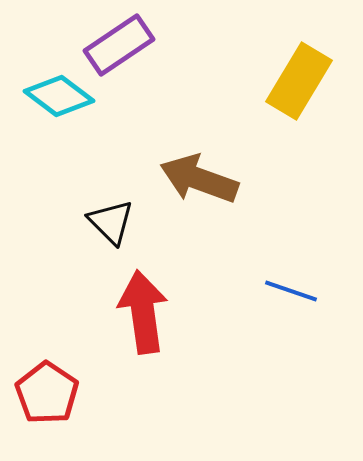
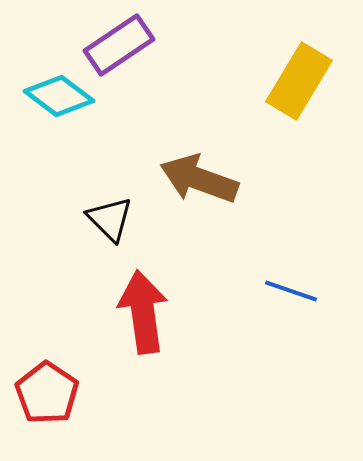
black triangle: moved 1 px left, 3 px up
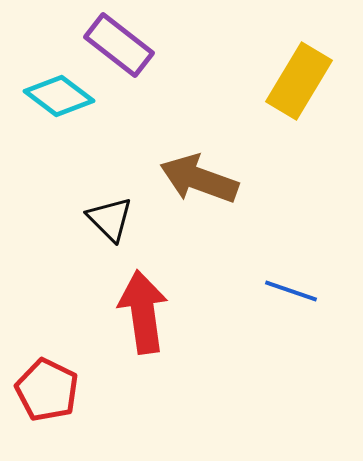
purple rectangle: rotated 72 degrees clockwise
red pentagon: moved 3 px up; rotated 8 degrees counterclockwise
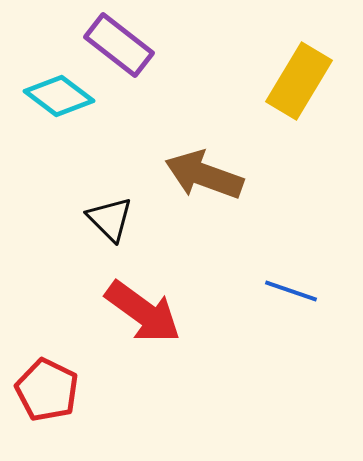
brown arrow: moved 5 px right, 4 px up
red arrow: rotated 134 degrees clockwise
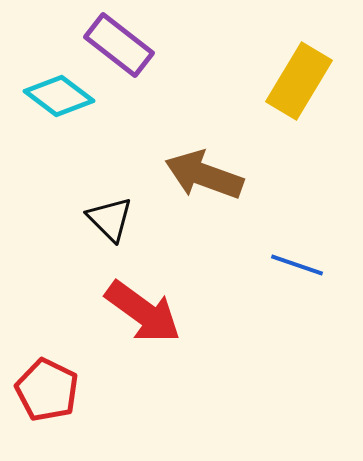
blue line: moved 6 px right, 26 px up
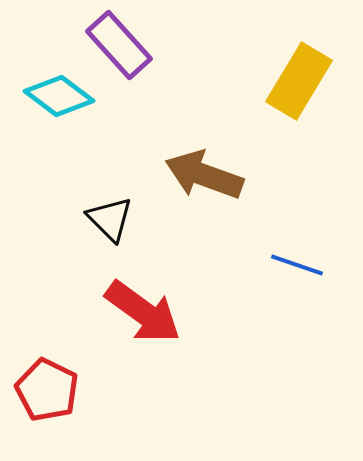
purple rectangle: rotated 10 degrees clockwise
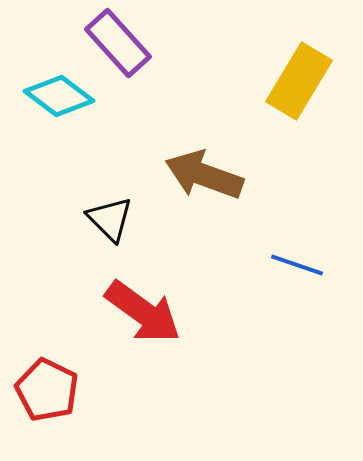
purple rectangle: moved 1 px left, 2 px up
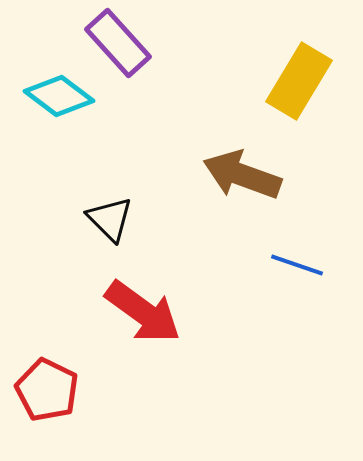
brown arrow: moved 38 px right
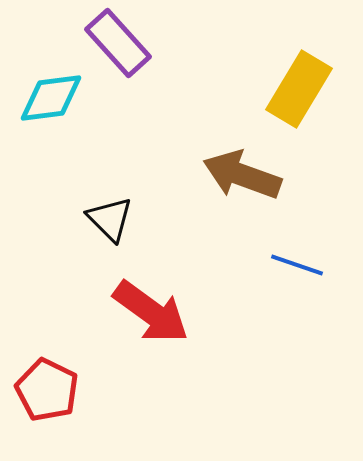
yellow rectangle: moved 8 px down
cyan diamond: moved 8 px left, 2 px down; rotated 44 degrees counterclockwise
red arrow: moved 8 px right
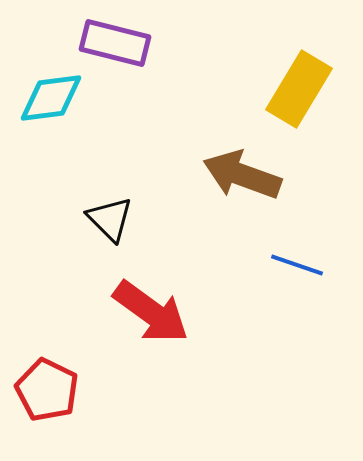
purple rectangle: moved 3 px left; rotated 34 degrees counterclockwise
